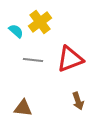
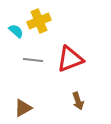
yellow cross: moved 1 px left, 1 px up; rotated 15 degrees clockwise
brown triangle: rotated 36 degrees counterclockwise
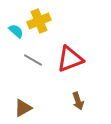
gray line: rotated 24 degrees clockwise
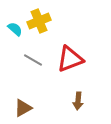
cyan semicircle: moved 1 px left, 2 px up
brown arrow: rotated 24 degrees clockwise
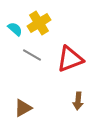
yellow cross: moved 2 px down; rotated 10 degrees counterclockwise
gray line: moved 1 px left, 5 px up
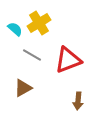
red triangle: moved 2 px left, 1 px down
brown triangle: moved 20 px up
